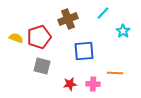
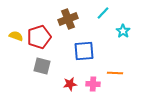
yellow semicircle: moved 2 px up
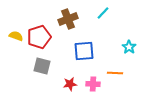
cyan star: moved 6 px right, 16 px down
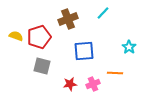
pink cross: rotated 24 degrees counterclockwise
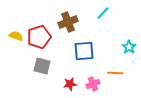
brown cross: moved 3 px down
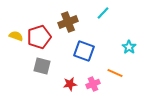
blue square: rotated 25 degrees clockwise
orange line: rotated 21 degrees clockwise
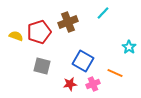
red pentagon: moved 5 px up
blue square: moved 1 px left, 10 px down; rotated 10 degrees clockwise
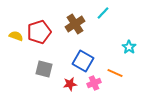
brown cross: moved 7 px right, 2 px down; rotated 12 degrees counterclockwise
gray square: moved 2 px right, 3 px down
pink cross: moved 1 px right, 1 px up
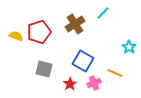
red star: rotated 24 degrees counterclockwise
